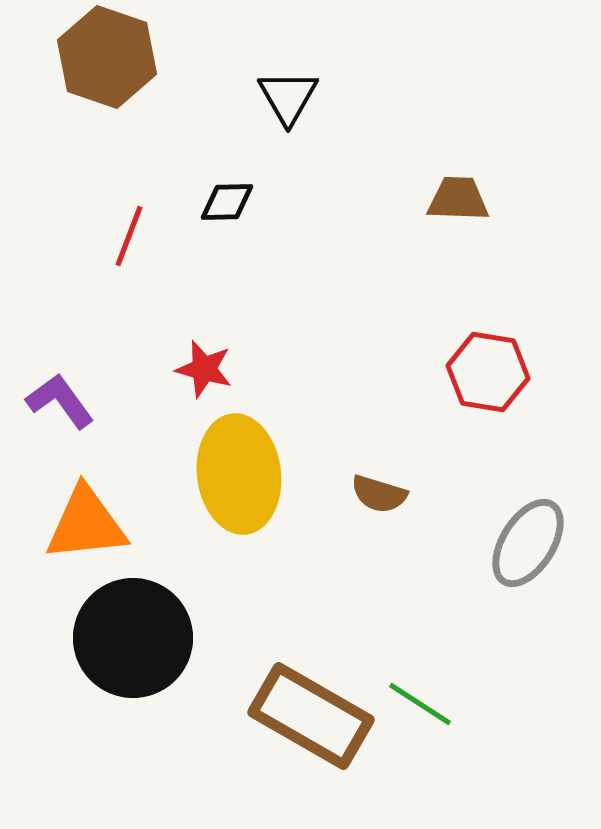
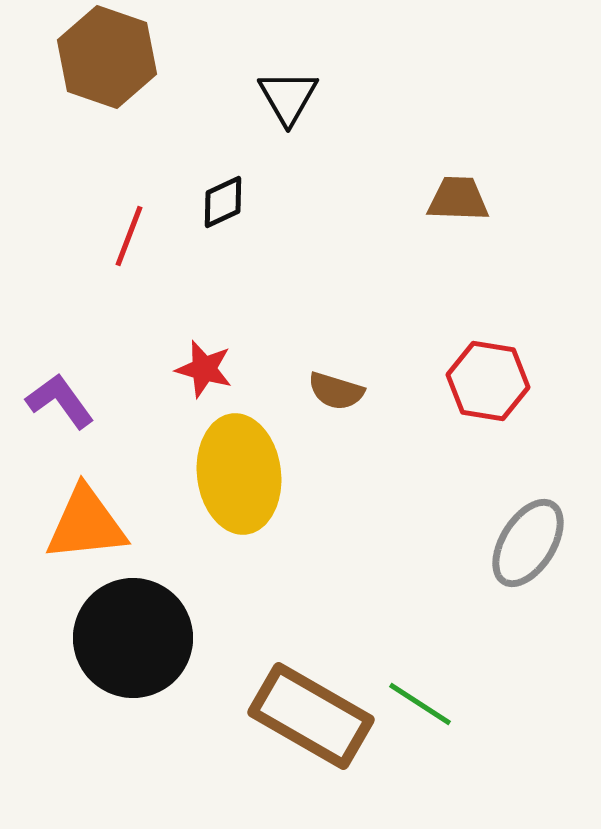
black diamond: moved 4 px left; rotated 24 degrees counterclockwise
red hexagon: moved 9 px down
brown semicircle: moved 43 px left, 103 px up
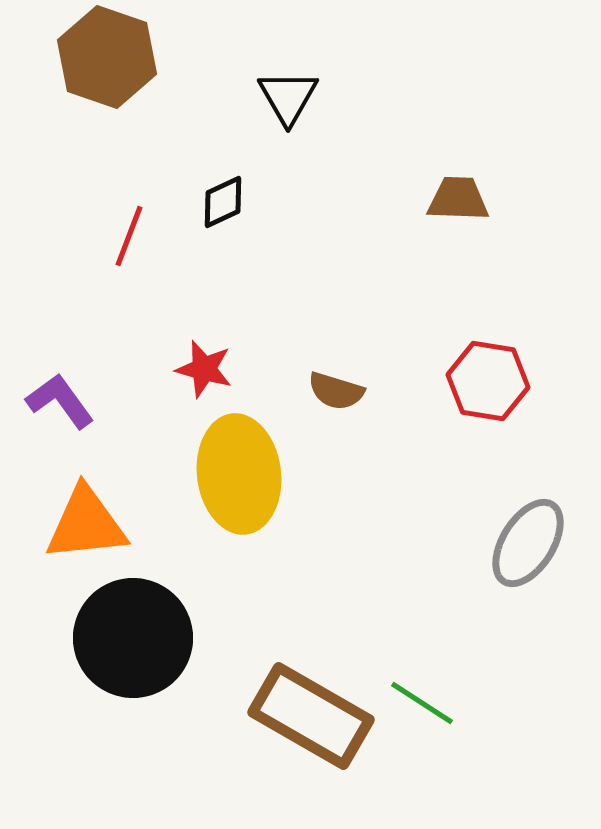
green line: moved 2 px right, 1 px up
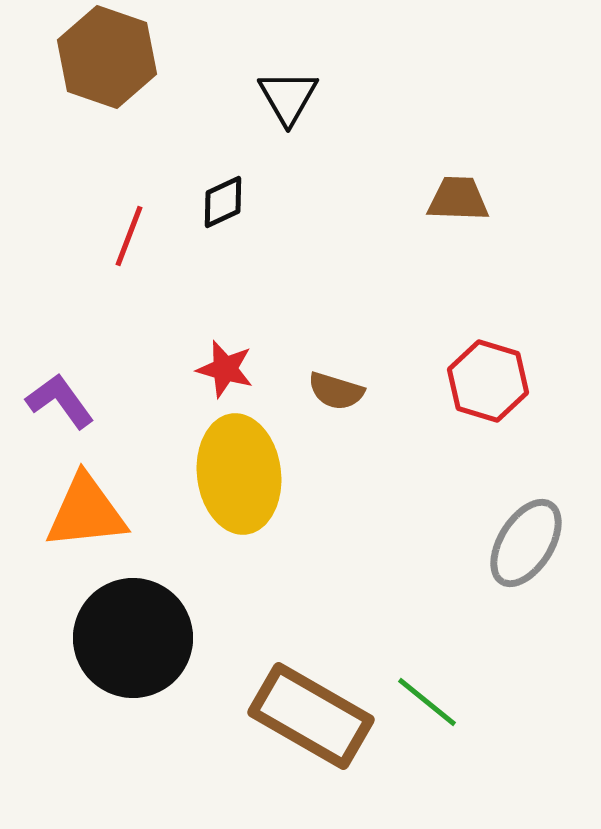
red star: moved 21 px right
red hexagon: rotated 8 degrees clockwise
orange triangle: moved 12 px up
gray ellipse: moved 2 px left
green line: moved 5 px right, 1 px up; rotated 6 degrees clockwise
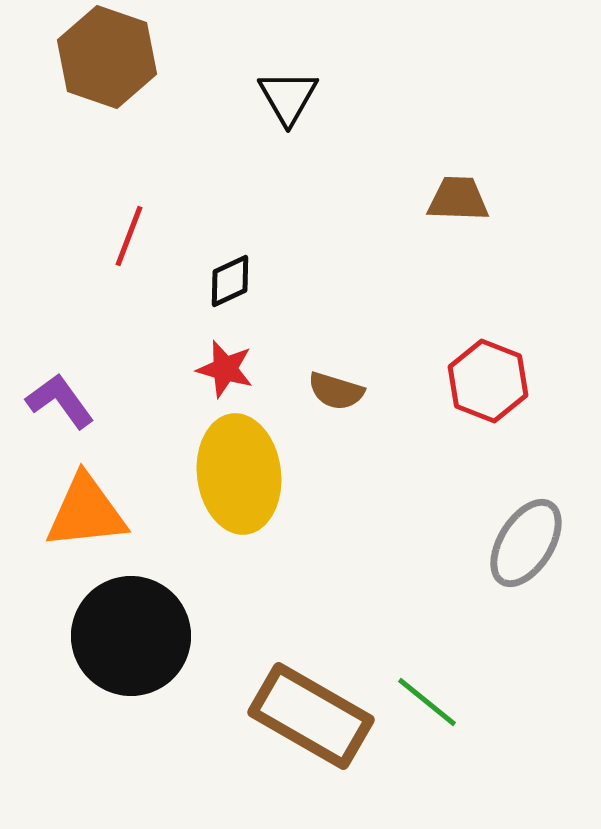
black diamond: moved 7 px right, 79 px down
red hexagon: rotated 4 degrees clockwise
black circle: moved 2 px left, 2 px up
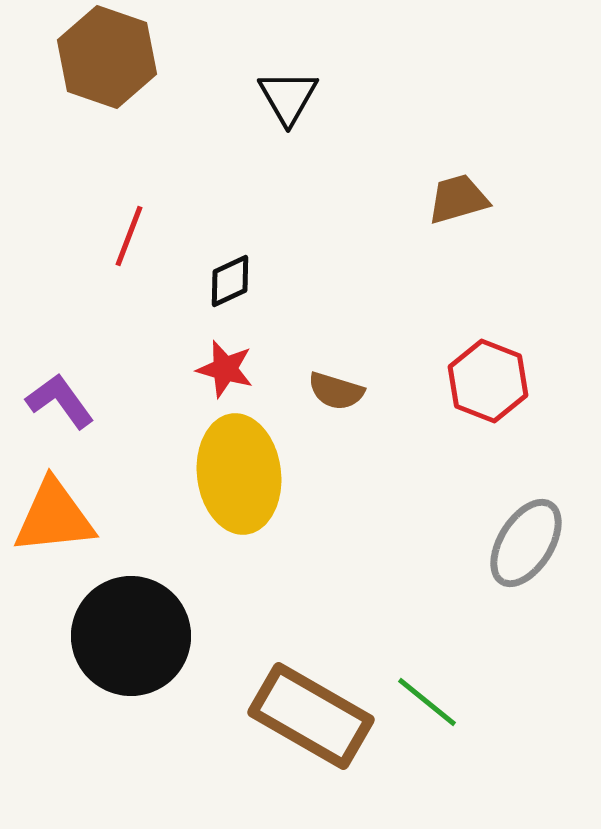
brown trapezoid: rotated 18 degrees counterclockwise
orange triangle: moved 32 px left, 5 px down
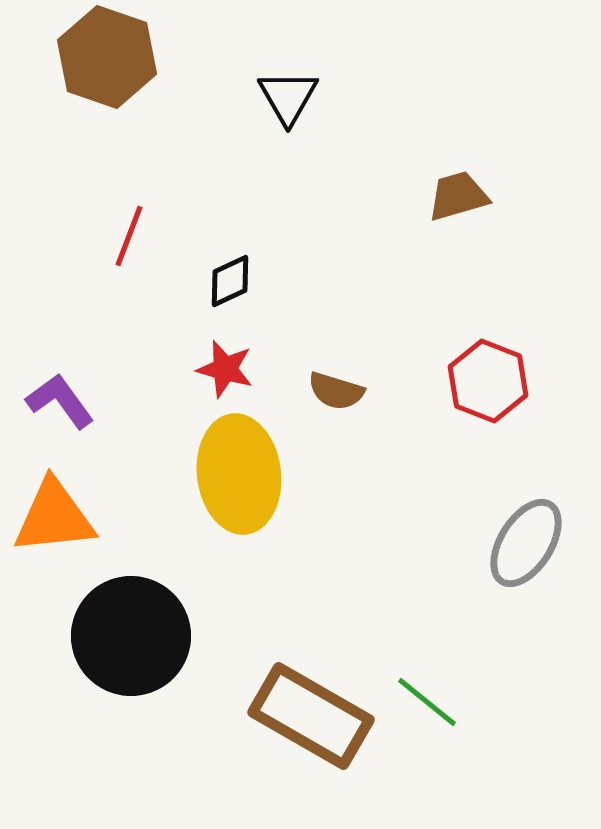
brown trapezoid: moved 3 px up
